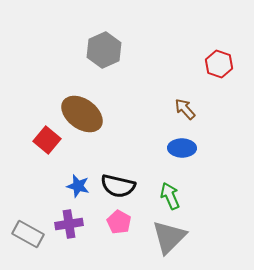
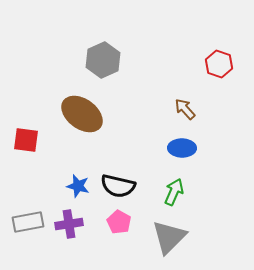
gray hexagon: moved 1 px left, 10 px down
red square: moved 21 px left; rotated 32 degrees counterclockwise
green arrow: moved 4 px right, 4 px up; rotated 48 degrees clockwise
gray rectangle: moved 12 px up; rotated 40 degrees counterclockwise
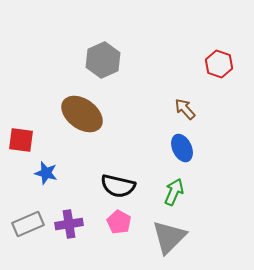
red square: moved 5 px left
blue ellipse: rotated 64 degrees clockwise
blue star: moved 32 px left, 13 px up
gray rectangle: moved 2 px down; rotated 12 degrees counterclockwise
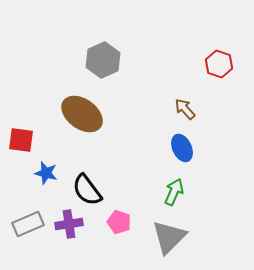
black semicircle: moved 31 px left, 4 px down; rotated 40 degrees clockwise
pink pentagon: rotated 10 degrees counterclockwise
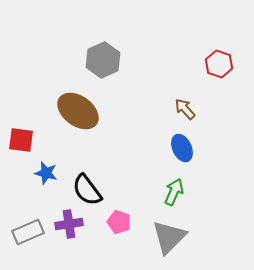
brown ellipse: moved 4 px left, 3 px up
gray rectangle: moved 8 px down
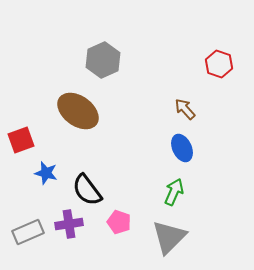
red square: rotated 28 degrees counterclockwise
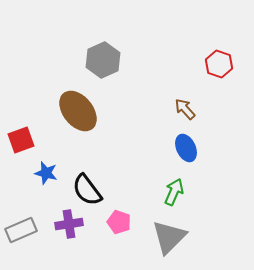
brown ellipse: rotated 15 degrees clockwise
blue ellipse: moved 4 px right
gray rectangle: moved 7 px left, 2 px up
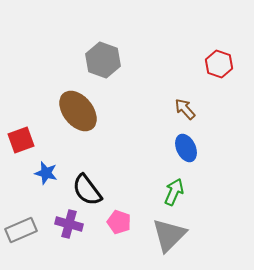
gray hexagon: rotated 16 degrees counterclockwise
purple cross: rotated 24 degrees clockwise
gray triangle: moved 2 px up
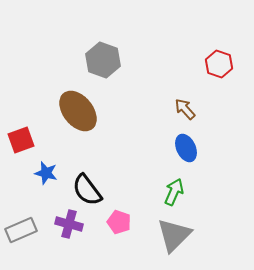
gray triangle: moved 5 px right
